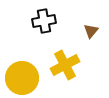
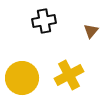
yellow cross: moved 4 px right, 10 px down
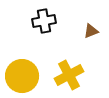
brown triangle: rotated 28 degrees clockwise
yellow circle: moved 2 px up
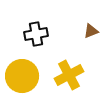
black cross: moved 8 px left, 13 px down
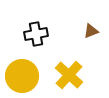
yellow cross: rotated 20 degrees counterclockwise
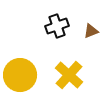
black cross: moved 21 px right, 8 px up; rotated 10 degrees counterclockwise
yellow circle: moved 2 px left, 1 px up
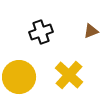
black cross: moved 16 px left, 6 px down
yellow circle: moved 1 px left, 2 px down
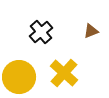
black cross: rotated 20 degrees counterclockwise
yellow cross: moved 5 px left, 2 px up
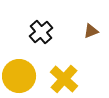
yellow cross: moved 6 px down
yellow circle: moved 1 px up
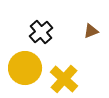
yellow circle: moved 6 px right, 8 px up
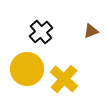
yellow circle: moved 2 px right, 1 px down
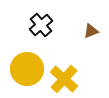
black cross: moved 7 px up
